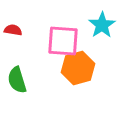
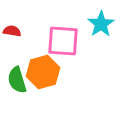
cyan star: moved 1 px left, 1 px up
red semicircle: moved 1 px left, 1 px down
orange hexagon: moved 35 px left, 4 px down
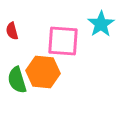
red semicircle: rotated 114 degrees counterclockwise
orange hexagon: rotated 20 degrees clockwise
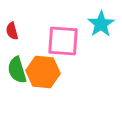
green semicircle: moved 10 px up
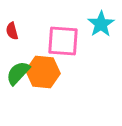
green semicircle: moved 1 px right, 3 px down; rotated 60 degrees clockwise
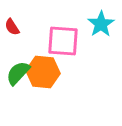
red semicircle: moved 4 px up; rotated 18 degrees counterclockwise
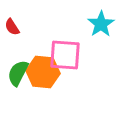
pink square: moved 2 px right, 14 px down
green semicircle: rotated 16 degrees counterclockwise
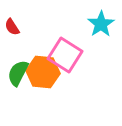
pink square: rotated 28 degrees clockwise
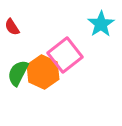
pink square: rotated 20 degrees clockwise
orange hexagon: rotated 20 degrees clockwise
